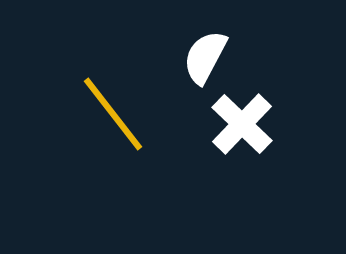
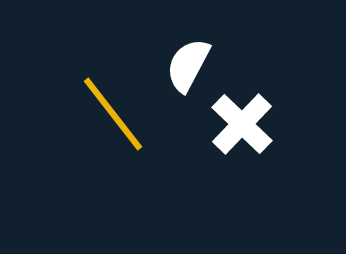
white semicircle: moved 17 px left, 8 px down
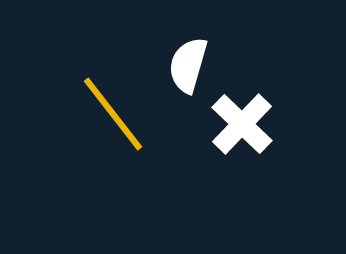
white semicircle: rotated 12 degrees counterclockwise
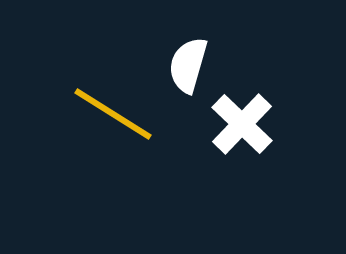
yellow line: rotated 20 degrees counterclockwise
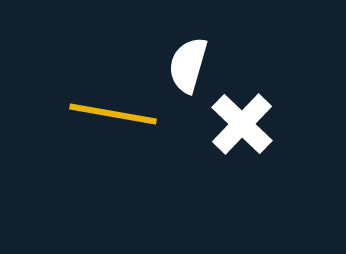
yellow line: rotated 22 degrees counterclockwise
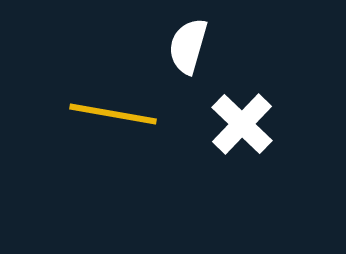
white semicircle: moved 19 px up
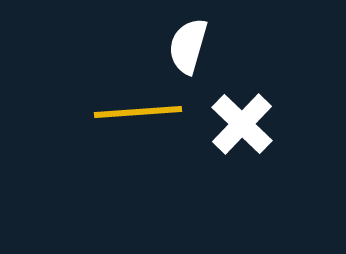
yellow line: moved 25 px right, 2 px up; rotated 14 degrees counterclockwise
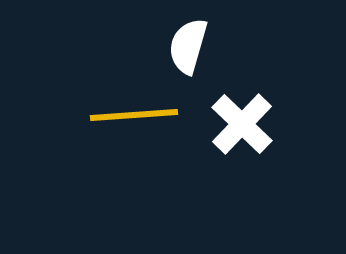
yellow line: moved 4 px left, 3 px down
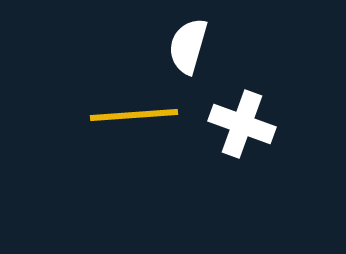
white cross: rotated 24 degrees counterclockwise
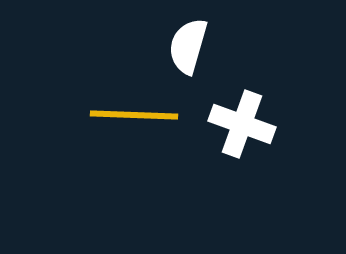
yellow line: rotated 6 degrees clockwise
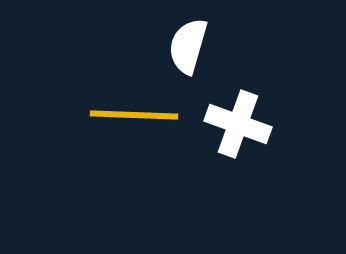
white cross: moved 4 px left
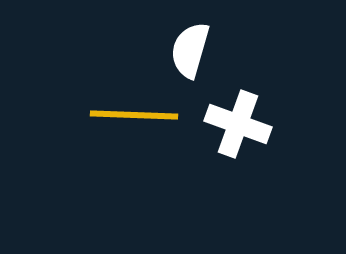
white semicircle: moved 2 px right, 4 px down
